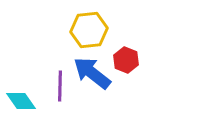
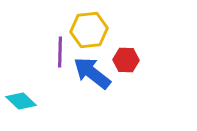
red hexagon: rotated 20 degrees counterclockwise
purple line: moved 34 px up
cyan diamond: rotated 12 degrees counterclockwise
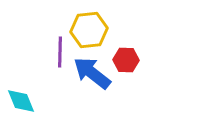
cyan diamond: rotated 24 degrees clockwise
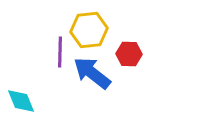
red hexagon: moved 3 px right, 6 px up
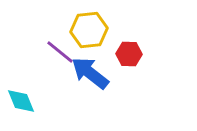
purple line: rotated 52 degrees counterclockwise
blue arrow: moved 2 px left
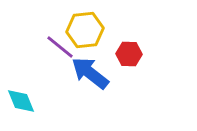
yellow hexagon: moved 4 px left
purple line: moved 5 px up
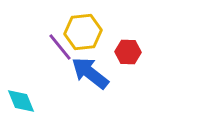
yellow hexagon: moved 2 px left, 2 px down
purple line: rotated 12 degrees clockwise
red hexagon: moved 1 px left, 2 px up
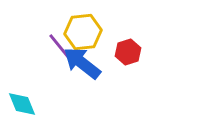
red hexagon: rotated 20 degrees counterclockwise
blue arrow: moved 8 px left, 10 px up
cyan diamond: moved 1 px right, 3 px down
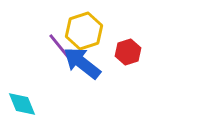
yellow hexagon: moved 1 px right, 1 px up; rotated 12 degrees counterclockwise
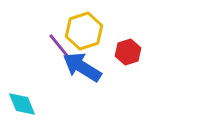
blue arrow: moved 4 px down; rotated 6 degrees counterclockwise
